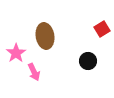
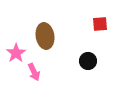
red square: moved 2 px left, 5 px up; rotated 28 degrees clockwise
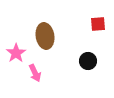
red square: moved 2 px left
pink arrow: moved 1 px right, 1 px down
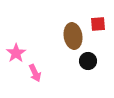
brown ellipse: moved 28 px right
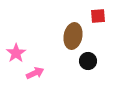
red square: moved 8 px up
brown ellipse: rotated 20 degrees clockwise
pink arrow: rotated 90 degrees counterclockwise
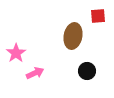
black circle: moved 1 px left, 10 px down
